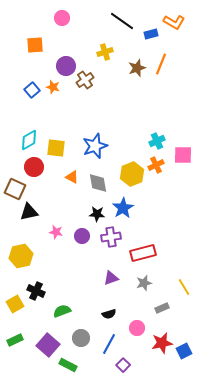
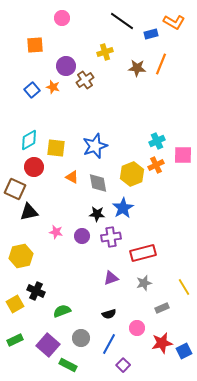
brown star at (137, 68): rotated 24 degrees clockwise
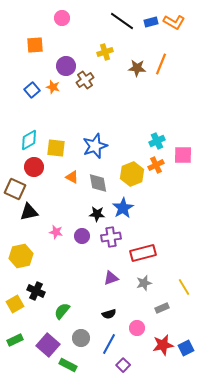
blue rectangle at (151, 34): moved 12 px up
green semicircle at (62, 311): rotated 30 degrees counterclockwise
red star at (162, 343): moved 1 px right, 2 px down
blue square at (184, 351): moved 2 px right, 3 px up
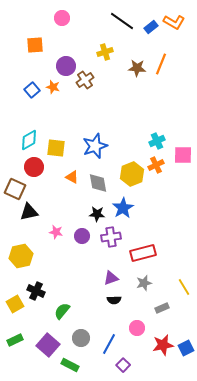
blue rectangle at (151, 22): moved 5 px down; rotated 24 degrees counterclockwise
black semicircle at (109, 314): moved 5 px right, 14 px up; rotated 16 degrees clockwise
green rectangle at (68, 365): moved 2 px right
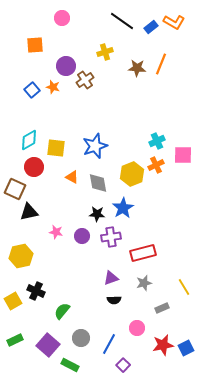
yellow square at (15, 304): moved 2 px left, 3 px up
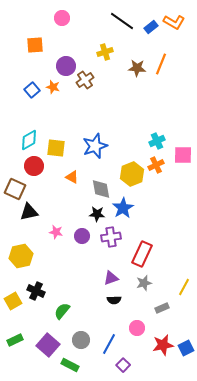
red circle at (34, 167): moved 1 px up
gray diamond at (98, 183): moved 3 px right, 6 px down
red rectangle at (143, 253): moved 1 px left, 1 px down; rotated 50 degrees counterclockwise
yellow line at (184, 287): rotated 60 degrees clockwise
gray circle at (81, 338): moved 2 px down
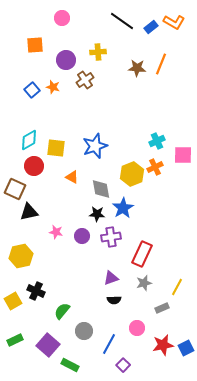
yellow cross at (105, 52): moved 7 px left; rotated 14 degrees clockwise
purple circle at (66, 66): moved 6 px up
orange cross at (156, 165): moved 1 px left, 2 px down
yellow line at (184, 287): moved 7 px left
gray circle at (81, 340): moved 3 px right, 9 px up
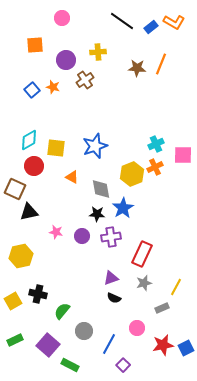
cyan cross at (157, 141): moved 1 px left, 3 px down
yellow line at (177, 287): moved 1 px left
black cross at (36, 291): moved 2 px right, 3 px down; rotated 12 degrees counterclockwise
black semicircle at (114, 300): moved 2 px up; rotated 24 degrees clockwise
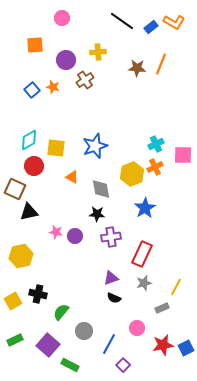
blue star at (123, 208): moved 22 px right
purple circle at (82, 236): moved 7 px left
green semicircle at (62, 311): moved 1 px left, 1 px down
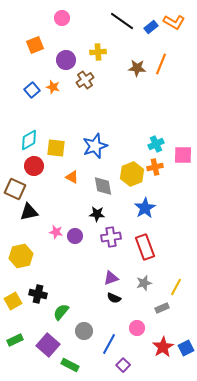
orange square at (35, 45): rotated 18 degrees counterclockwise
orange cross at (155, 167): rotated 14 degrees clockwise
gray diamond at (101, 189): moved 2 px right, 3 px up
red rectangle at (142, 254): moved 3 px right, 7 px up; rotated 45 degrees counterclockwise
red star at (163, 345): moved 2 px down; rotated 20 degrees counterclockwise
